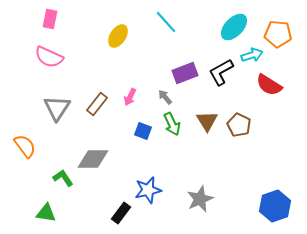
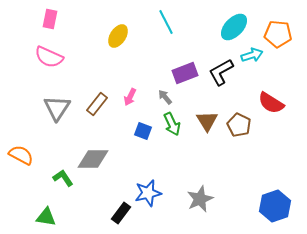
cyan line: rotated 15 degrees clockwise
red semicircle: moved 2 px right, 18 px down
orange semicircle: moved 4 px left, 9 px down; rotated 25 degrees counterclockwise
blue star: moved 3 px down
green triangle: moved 4 px down
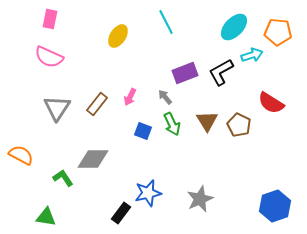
orange pentagon: moved 2 px up
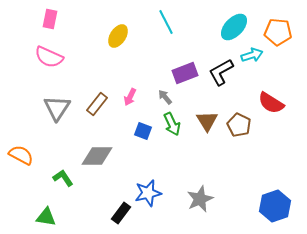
gray diamond: moved 4 px right, 3 px up
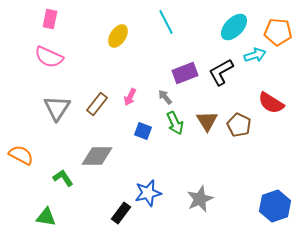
cyan arrow: moved 3 px right
green arrow: moved 3 px right, 1 px up
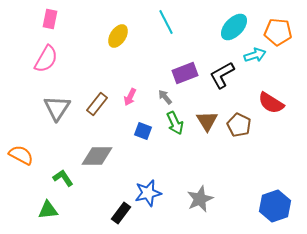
pink semicircle: moved 3 px left, 2 px down; rotated 84 degrees counterclockwise
black L-shape: moved 1 px right, 3 px down
green triangle: moved 2 px right, 7 px up; rotated 15 degrees counterclockwise
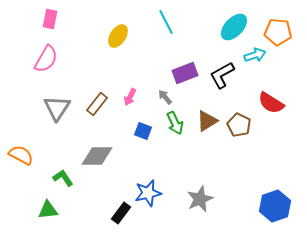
brown triangle: rotated 30 degrees clockwise
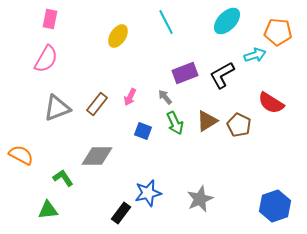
cyan ellipse: moved 7 px left, 6 px up
gray triangle: rotated 36 degrees clockwise
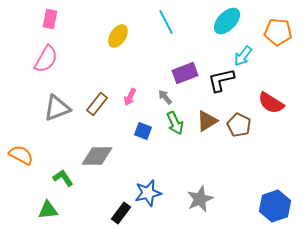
cyan arrow: moved 12 px left, 1 px down; rotated 145 degrees clockwise
black L-shape: moved 1 px left, 5 px down; rotated 16 degrees clockwise
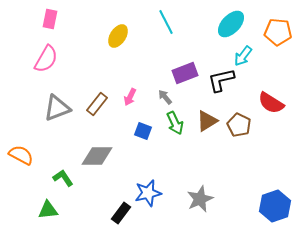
cyan ellipse: moved 4 px right, 3 px down
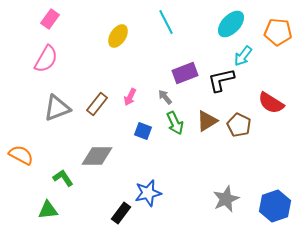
pink rectangle: rotated 24 degrees clockwise
gray star: moved 26 px right
